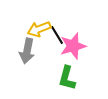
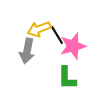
green L-shape: rotated 15 degrees counterclockwise
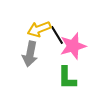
gray arrow: moved 3 px right, 3 px down
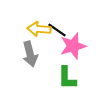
yellow arrow: rotated 25 degrees clockwise
black line: moved 5 px up; rotated 24 degrees counterclockwise
gray arrow: rotated 25 degrees counterclockwise
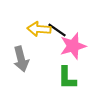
gray arrow: moved 9 px left, 5 px down
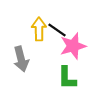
yellow arrow: rotated 85 degrees clockwise
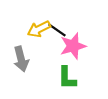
yellow arrow: rotated 115 degrees counterclockwise
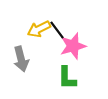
black line: rotated 18 degrees clockwise
